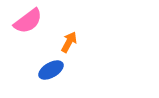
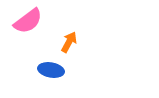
blue ellipse: rotated 40 degrees clockwise
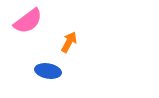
blue ellipse: moved 3 px left, 1 px down
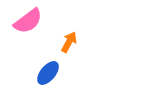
blue ellipse: moved 2 px down; rotated 60 degrees counterclockwise
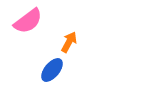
blue ellipse: moved 4 px right, 3 px up
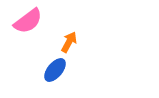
blue ellipse: moved 3 px right
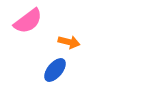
orange arrow: rotated 75 degrees clockwise
